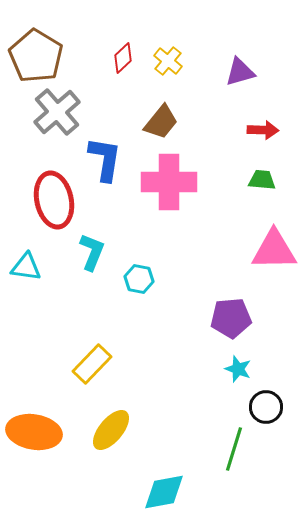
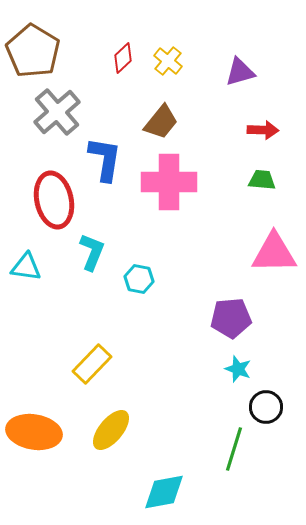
brown pentagon: moved 3 px left, 5 px up
pink triangle: moved 3 px down
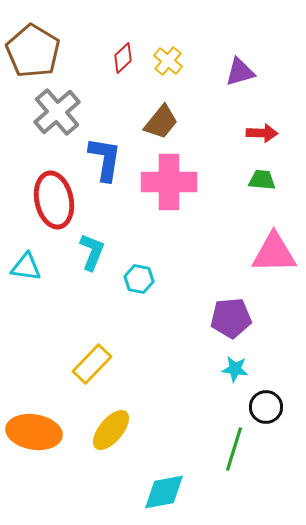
red arrow: moved 1 px left, 3 px down
cyan star: moved 3 px left; rotated 12 degrees counterclockwise
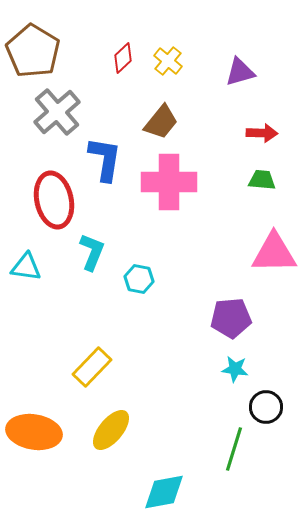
yellow rectangle: moved 3 px down
